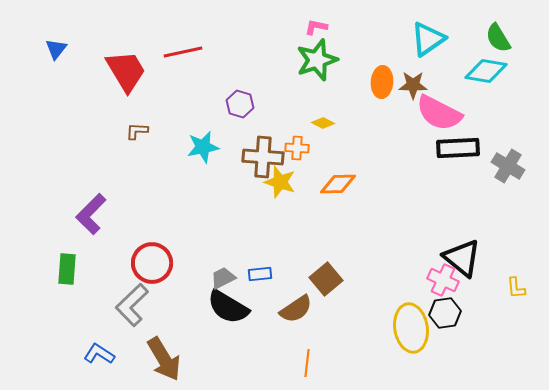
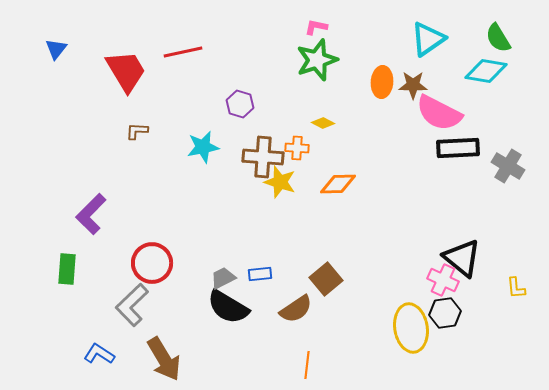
orange line: moved 2 px down
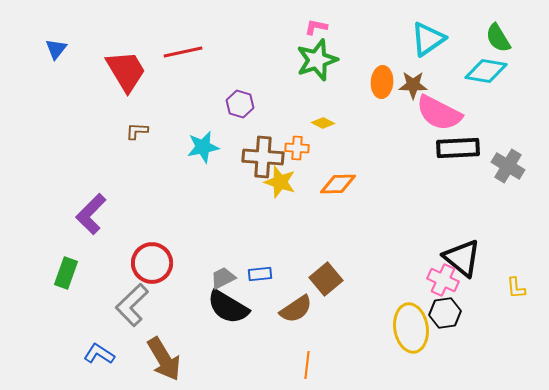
green rectangle: moved 1 px left, 4 px down; rotated 16 degrees clockwise
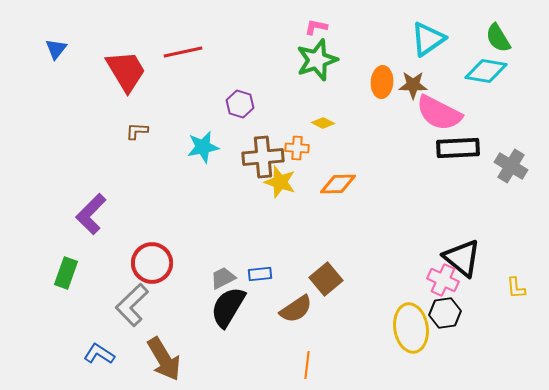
brown cross: rotated 9 degrees counterclockwise
gray cross: moved 3 px right
black semicircle: rotated 90 degrees clockwise
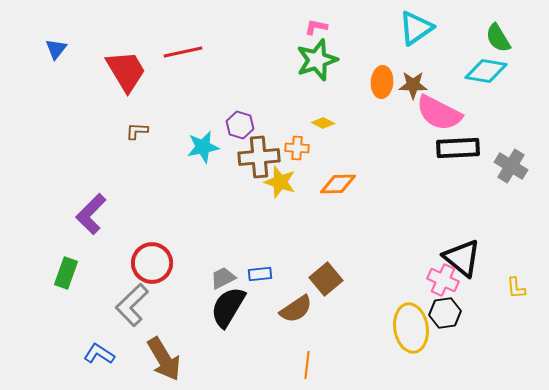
cyan triangle: moved 12 px left, 11 px up
purple hexagon: moved 21 px down
brown cross: moved 4 px left
